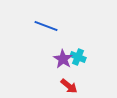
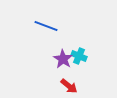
cyan cross: moved 1 px right, 1 px up
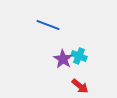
blue line: moved 2 px right, 1 px up
red arrow: moved 11 px right
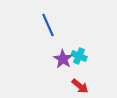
blue line: rotated 45 degrees clockwise
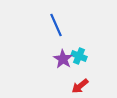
blue line: moved 8 px right
red arrow: rotated 102 degrees clockwise
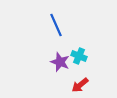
purple star: moved 3 px left, 3 px down; rotated 12 degrees counterclockwise
red arrow: moved 1 px up
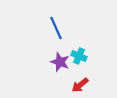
blue line: moved 3 px down
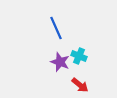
red arrow: rotated 102 degrees counterclockwise
